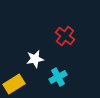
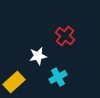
white star: moved 3 px right, 3 px up
yellow rectangle: moved 2 px up; rotated 10 degrees counterclockwise
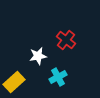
red cross: moved 1 px right, 4 px down
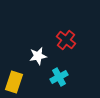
cyan cross: moved 1 px right
yellow rectangle: rotated 30 degrees counterclockwise
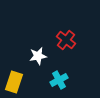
cyan cross: moved 3 px down
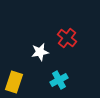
red cross: moved 1 px right, 2 px up
white star: moved 2 px right, 4 px up
